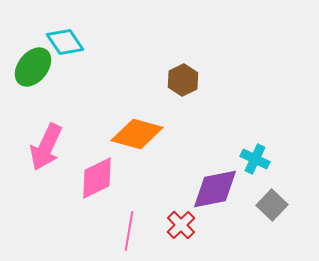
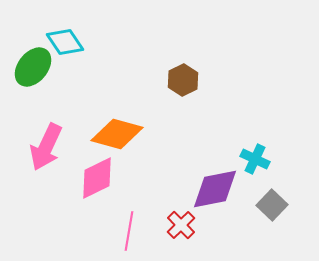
orange diamond: moved 20 px left
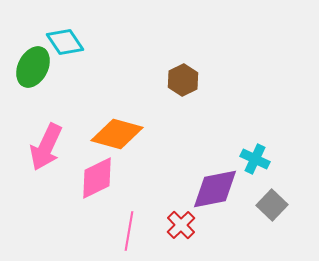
green ellipse: rotated 12 degrees counterclockwise
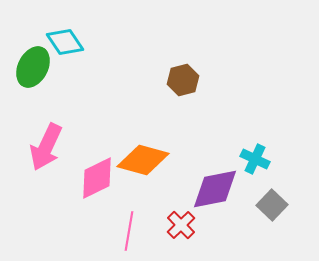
brown hexagon: rotated 12 degrees clockwise
orange diamond: moved 26 px right, 26 px down
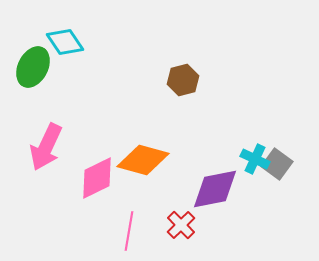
gray square: moved 5 px right, 41 px up; rotated 8 degrees counterclockwise
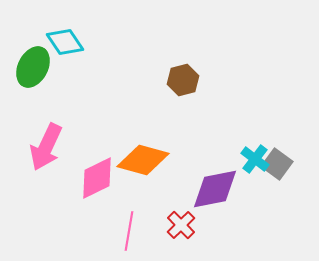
cyan cross: rotated 12 degrees clockwise
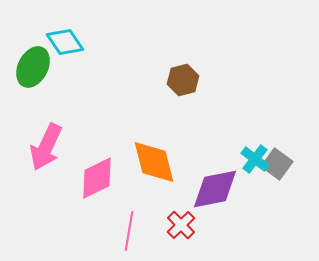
orange diamond: moved 11 px right, 2 px down; rotated 60 degrees clockwise
